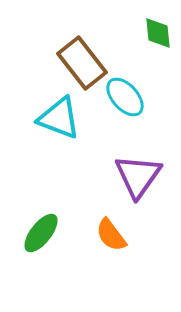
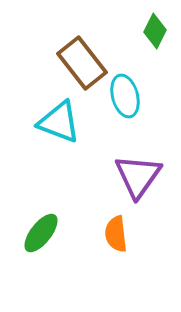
green diamond: moved 3 px left, 2 px up; rotated 32 degrees clockwise
cyan ellipse: moved 1 px up; rotated 27 degrees clockwise
cyan triangle: moved 4 px down
orange semicircle: moved 5 px right, 1 px up; rotated 30 degrees clockwise
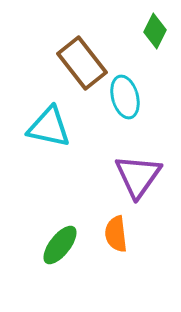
cyan ellipse: moved 1 px down
cyan triangle: moved 10 px left, 5 px down; rotated 9 degrees counterclockwise
green ellipse: moved 19 px right, 12 px down
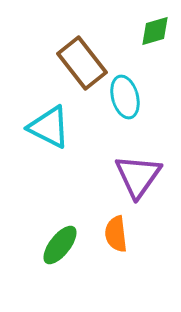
green diamond: rotated 48 degrees clockwise
cyan triangle: rotated 15 degrees clockwise
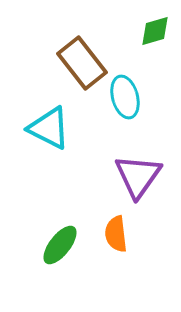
cyan triangle: moved 1 px down
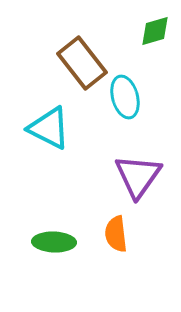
green ellipse: moved 6 px left, 3 px up; rotated 54 degrees clockwise
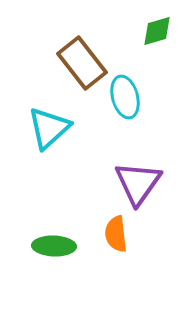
green diamond: moved 2 px right
cyan triangle: rotated 51 degrees clockwise
purple triangle: moved 7 px down
green ellipse: moved 4 px down
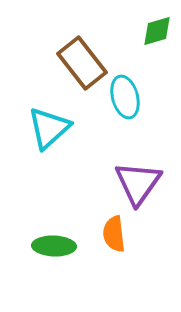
orange semicircle: moved 2 px left
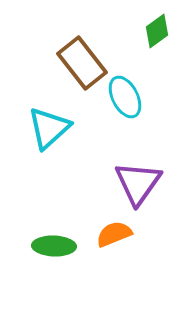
green diamond: rotated 20 degrees counterclockwise
cyan ellipse: rotated 12 degrees counterclockwise
orange semicircle: rotated 75 degrees clockwise
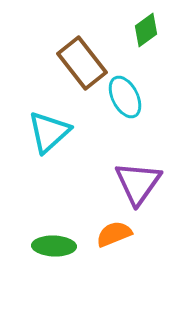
green diamond: moved 11 px left, 1 px up
cyan triangle: moved 4 px down
